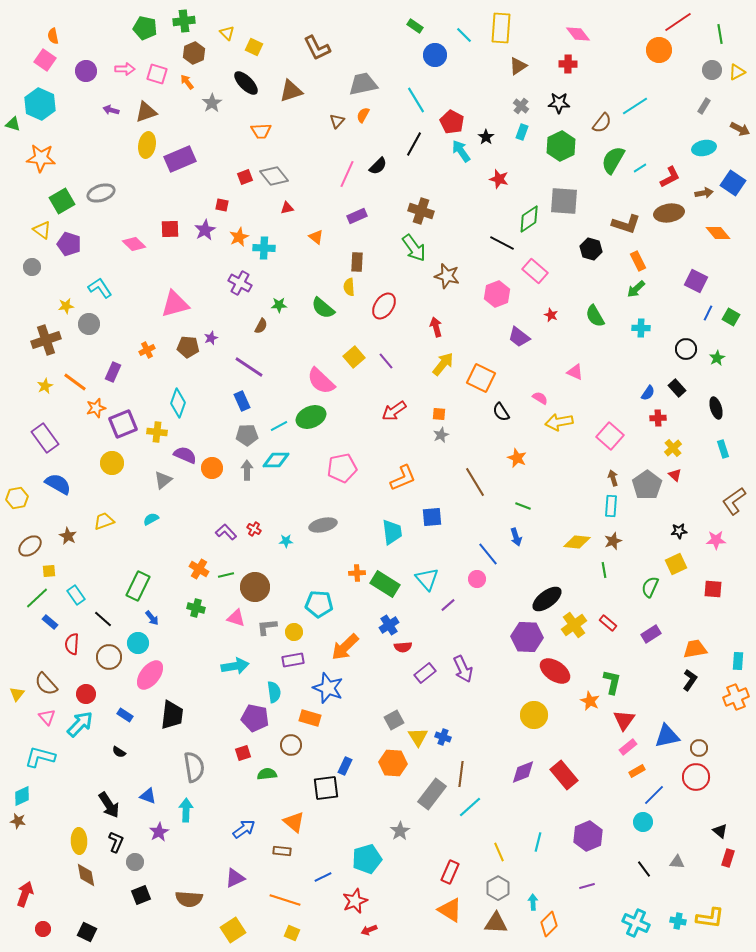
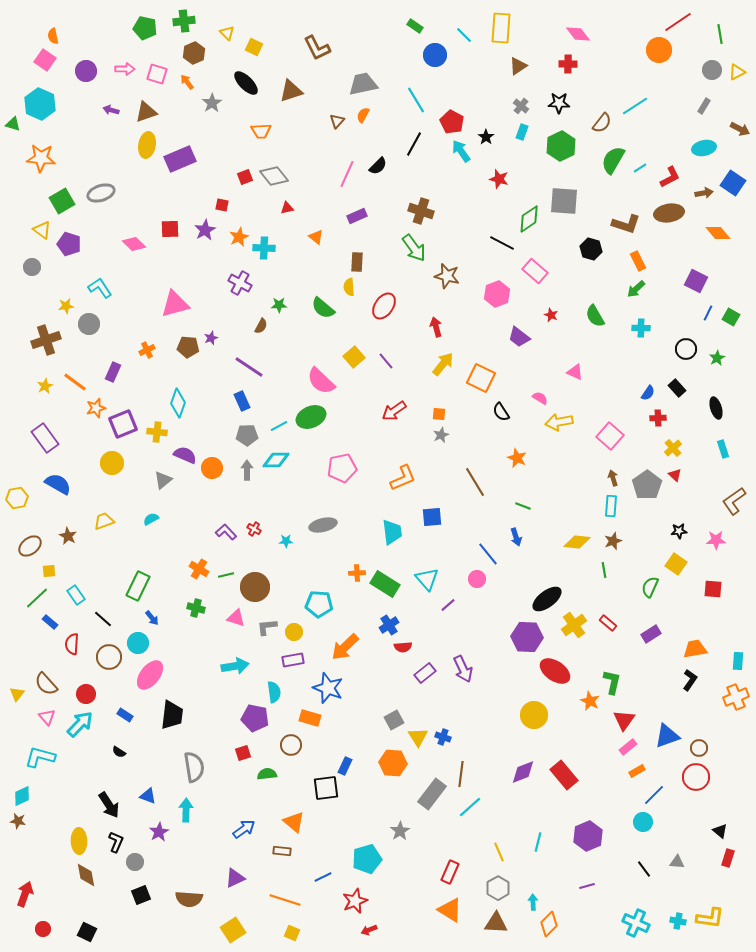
yellow square at (676, 564): rotated 30 degrees counterclockwise
blue triangle at (667, 736): rotated 8 degrees counterclockwise
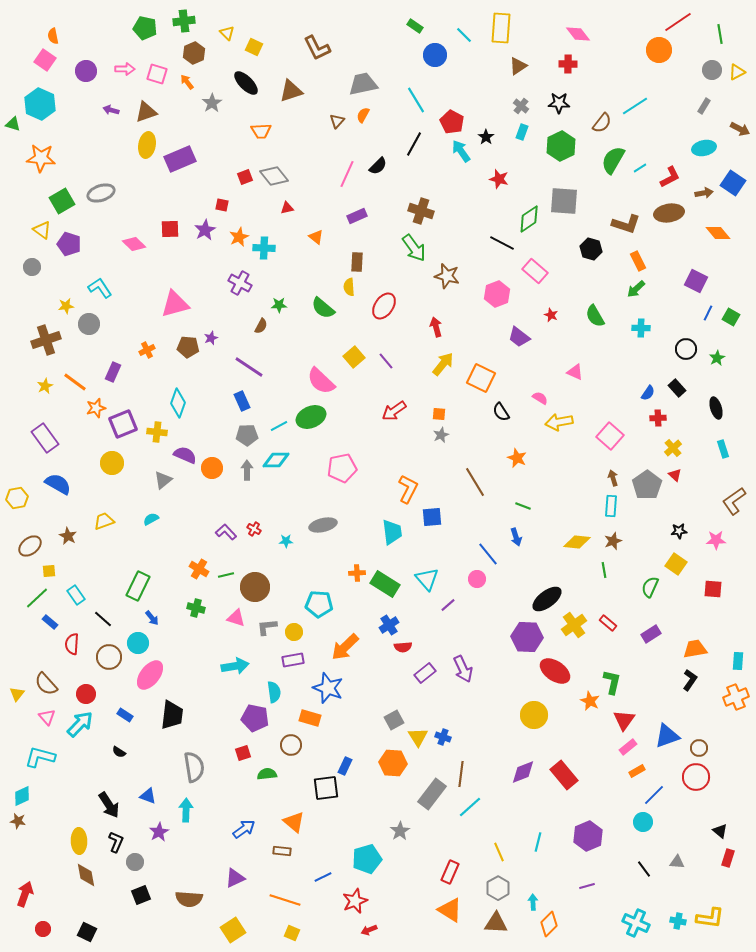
orange L-shape at (403, 478): moved 5 px right, 11 px down; rotated 40 degrees counterclockwise
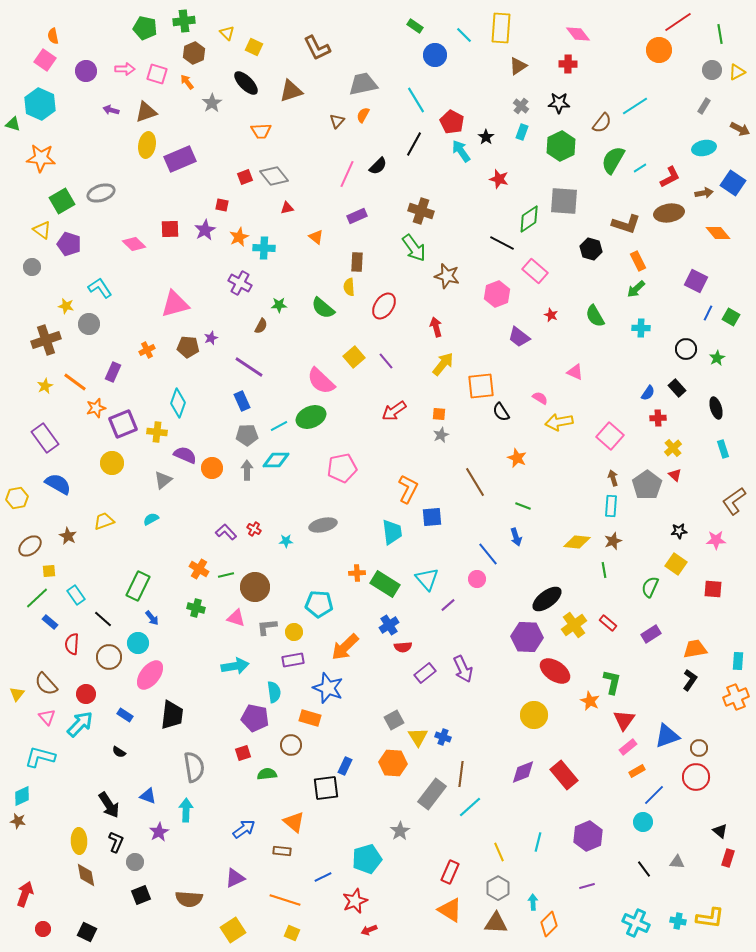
yellow star at (66, 306): rotated 21 degrees clockwise
orange square at (481, 378): moved 8 px down; rotated 32 degrees counterclockwise
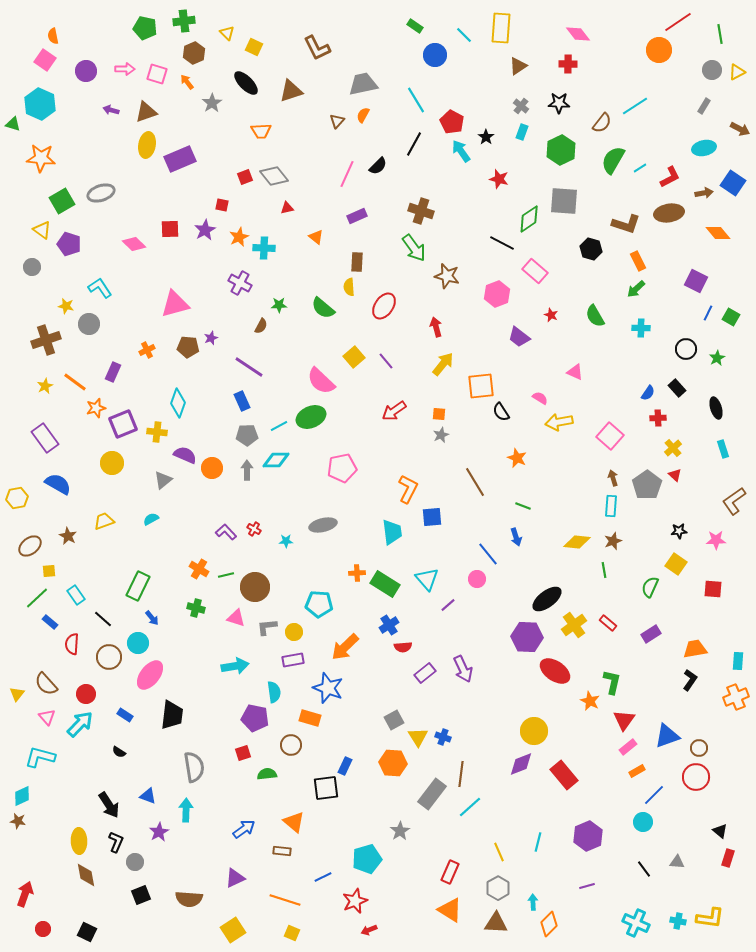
green hexagon at (561, 146): moved 4 px down
yellow circle at (534, 715): moved 16 px down
purple diamond at (523, 772): moved 2 px left, 8 px up
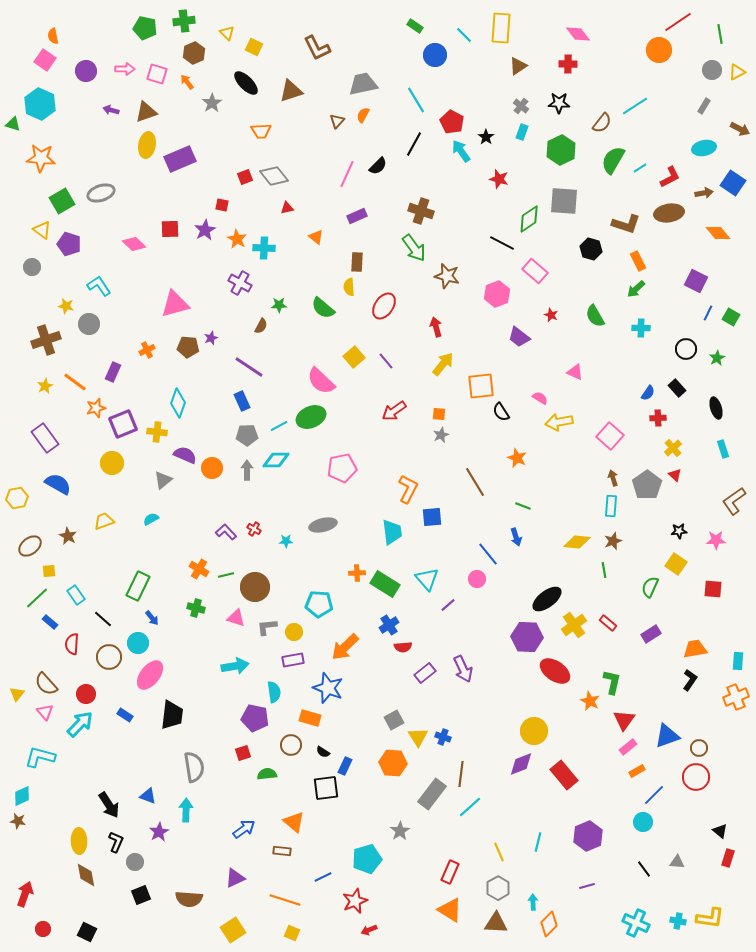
orange star at (239, 237): moved 2 px left, 2 px down; rotated 18 degrees counterclockwise
cyan L-shape at (100, 288): moved 1 px left, 2 px up
pink triangle at (47, 717): moved 2 px left, 5 px up
black semicircle at (119, 752): moved 204 px right
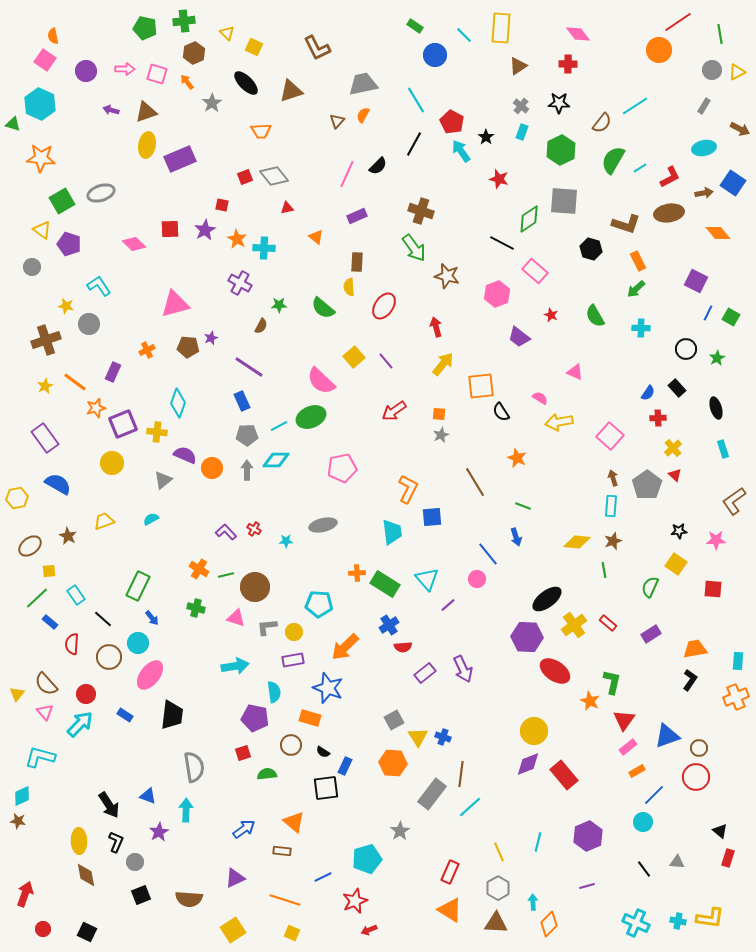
purple diamond at (521, 764): moved 7 px right
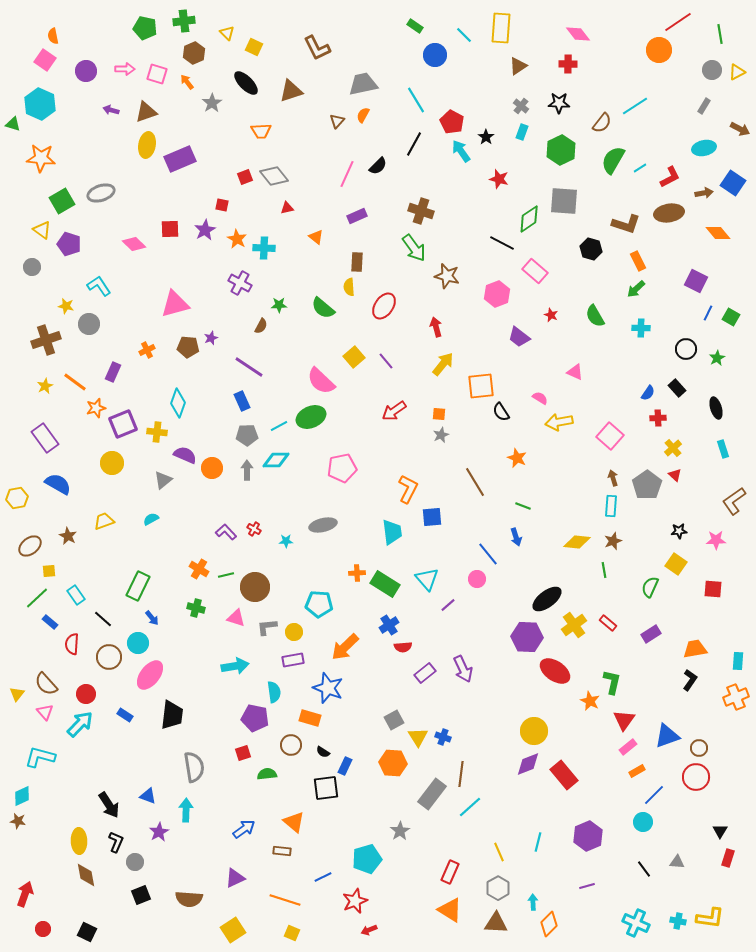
black triangle at (720, 831): rotated 21 degrees clockwise
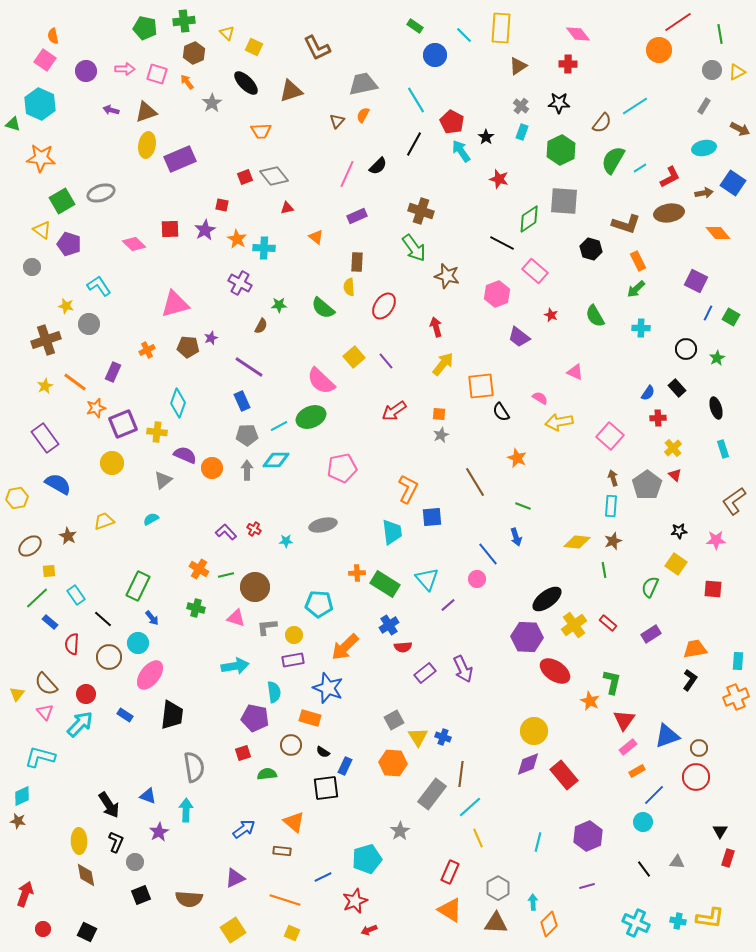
yellow circle at (294, 632): moved 3 px down
yellow line at (499, 852): moved 21 px left, 14 px up
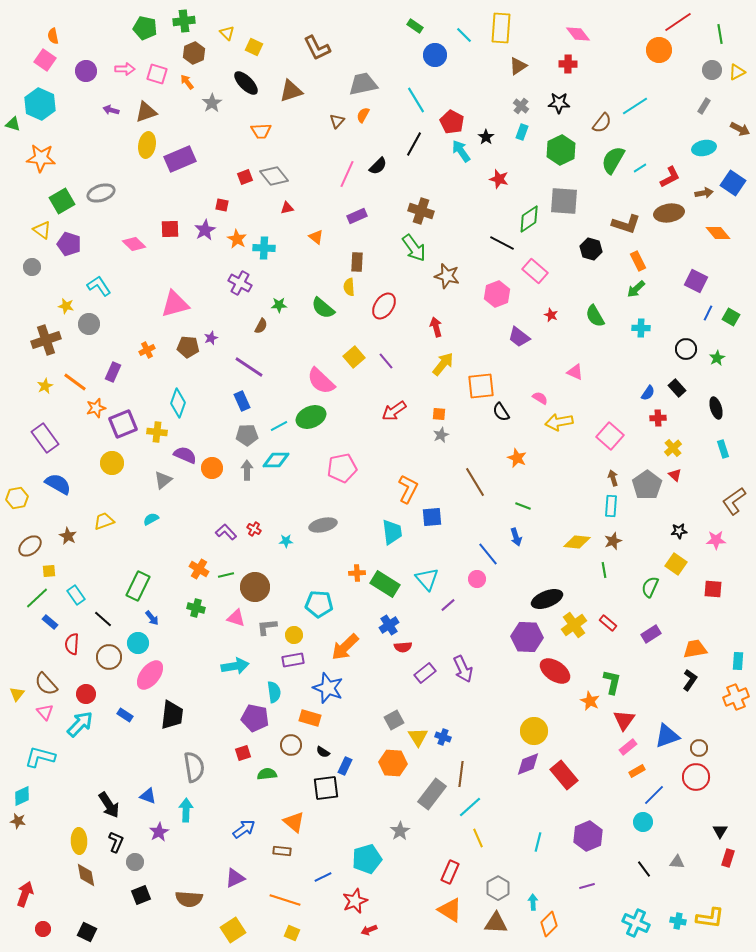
black ellipse at (547, 599): rotated 16 degrees clockwise
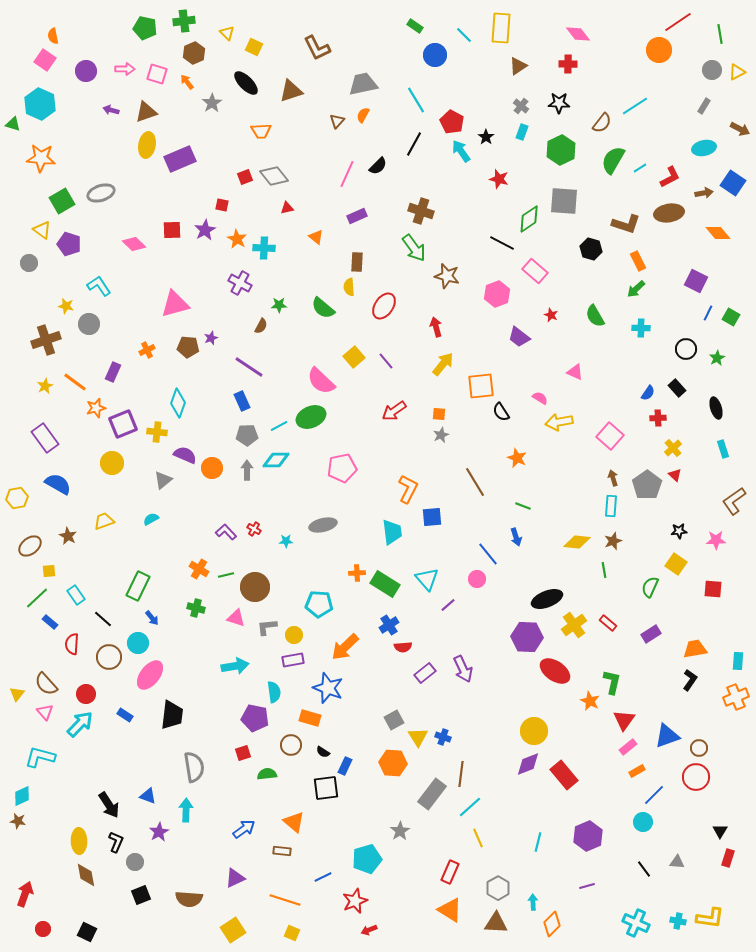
red square at (170, 229): moved 2 px right, 1 px down
gray circle at (32, 267): moved 3 px left, 4 px up
orange diamond at (549, 924): moved 3 px right
